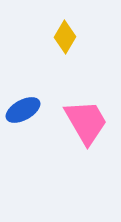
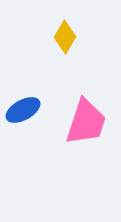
pink trapezoid: rotated 48 degrees clockwise
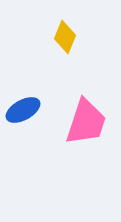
yellow diamond: rotated 8 degrees counterclockwise
